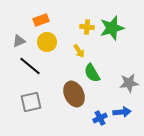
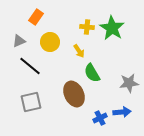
orange rectangle: moved 5 px left, 3 px up; rotated 35 degrees counterclockwise
green star: rotated 25 degrees counterclockwise
yellow circle: moved 3 px right
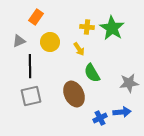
yellow arrow: moved 2 px up
black line: rotated 50 degrees clockwise
gray square: moved 6 px up
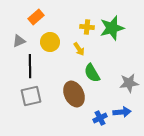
orange rectangle: rotated 14 degrees clockwise
green star: rotated 25 degrees clockwise
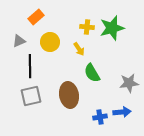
brown ellipse: moved 5 px left, 1 px down; rotated 15 degrees clockwise
blue cross: moved 1 px up; rotated 16 degrees clockwise
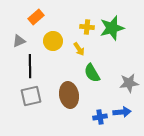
yellow circle: moved 3 px right, 1 px up
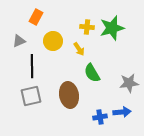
orange rectangle: rotated 21 degrees counterclockwise
black line: moved 2 px right
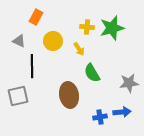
gray triangle: rotated 48 degrees clockwise
gray square: moved 13 px left
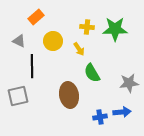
orange rectangle: rotated 21 degrees clockwise
green star: moved 3 px right, 1 px down; rotated 15 degrees clockwise
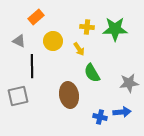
blue cross: rotated 24 degrees clockwise
